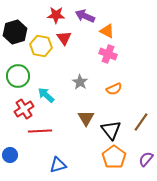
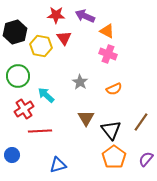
blue circle: moved 2 px right
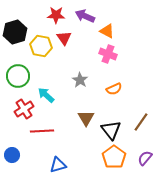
gray star: moved 2 px up
red line: moved 2 px right
purple semicircle: moved 1 px left, 1 px up
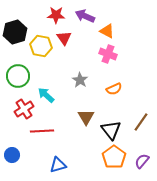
brown triangle: moved 1 px up
purple semicircle: moved 3 px left, 3 px down
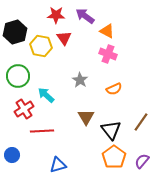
purple arrow: rotated 12 degrees clockwise
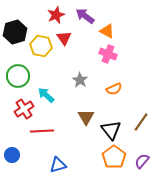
red star: rotated 24 degrees counterclockwise
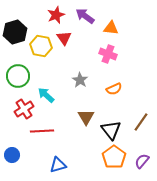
orange triangle: moved 4 px right, 3 px up; rotated 21 degrees counterclockwise
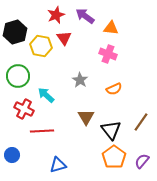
red cross: rotated 30 degrees counterclockwise
